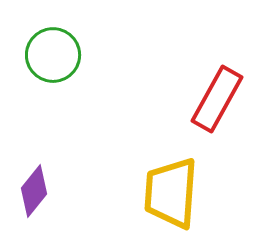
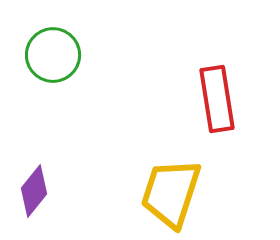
red rectangle: rotated 38 degrees counterclockwise
yellow trapezoid: rotated 14 degrees clockwise
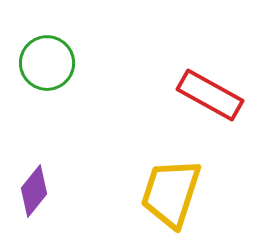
green circle: moved 6 px left, 8 px down
red rectangle: moved 7 px left, 4 px up; rotated 52 degrees counterclockwise
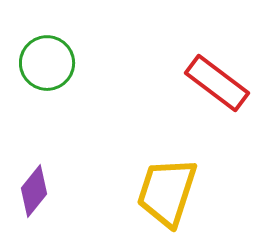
red rectangle: moved 7 px right, 12 px up; rotated 8 degrees clockwise
yellow trapezoid: moved 4 px left, 1 px up
